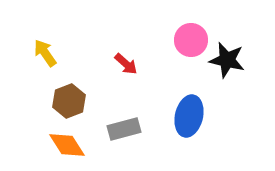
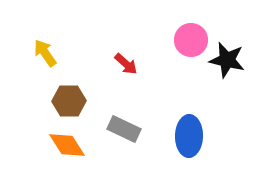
brown hexagon: rotated 20 degrees clockwise
blue ellipse: moved 20 px down; rotated 12 degrees counterclockwise
gray rectangle: rotated 40 degrees clockwise
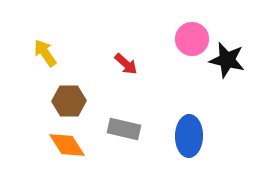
pink circle: moved 1 px right, 1 px up
gray rectangle: rotated 12 degrees counterclockwise
